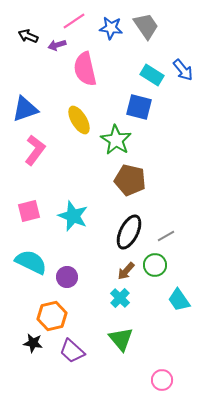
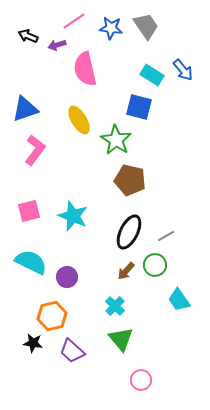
cyan cross: moved 5 px left, 8 px down
pink circle: moved 21 px left
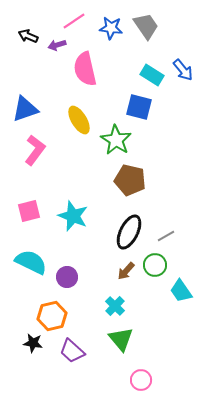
cyan trapezoid: moved 2 px right, 9 px up
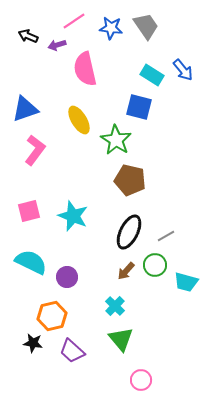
cyan trapezoid: moved 5 px right, 9 px up; rotated 40 degrees counterclockwise
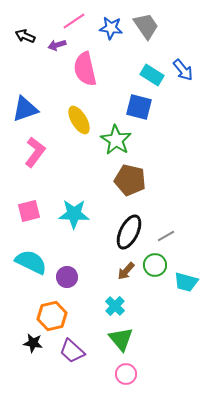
black arrow: moved 3 px left
pink L-shape: moved 2 px down
cyan star: moved 1 px right, 2 px up; rotated 20 degrees counterclockwise
pink circle: moved 15 px left, 6 px up
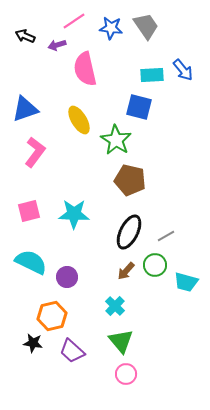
cyan rectangle: rotated 35 degrees counterclockwise
green triangle: moved 2 px down
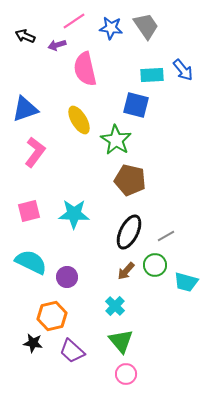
blue square: moved 3 px left, 2 px up
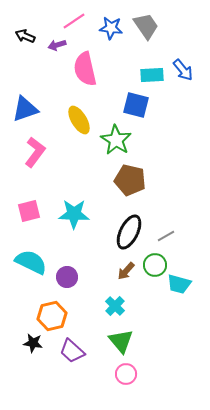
cyan trapezoid: moved 7 px left, 2 px down
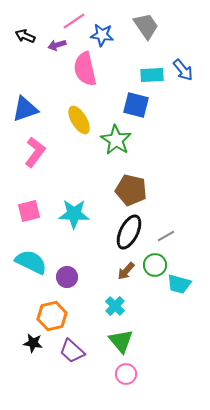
blue star: moved 9 px left, 7 px down
brown pentagon: moved 1 px right, 10 px down
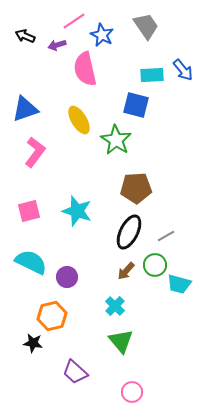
blue star: rotated 20 degrees clockwise
brown pentagon: moved 5 px right, 2 px up; rotated 16 degrees counterclockwise
cyan star: moved 3 px right, 3 px up; rotated 16 degrees clockwise
purple trapezoid: moved 3 px right, 21 px down
pink circle: moved 6 px right, 18 px down
